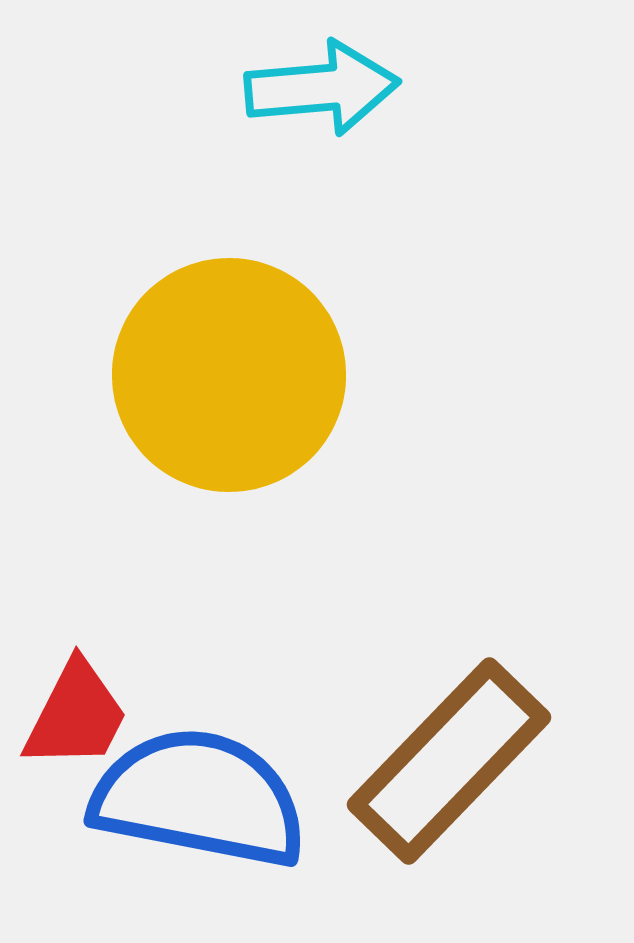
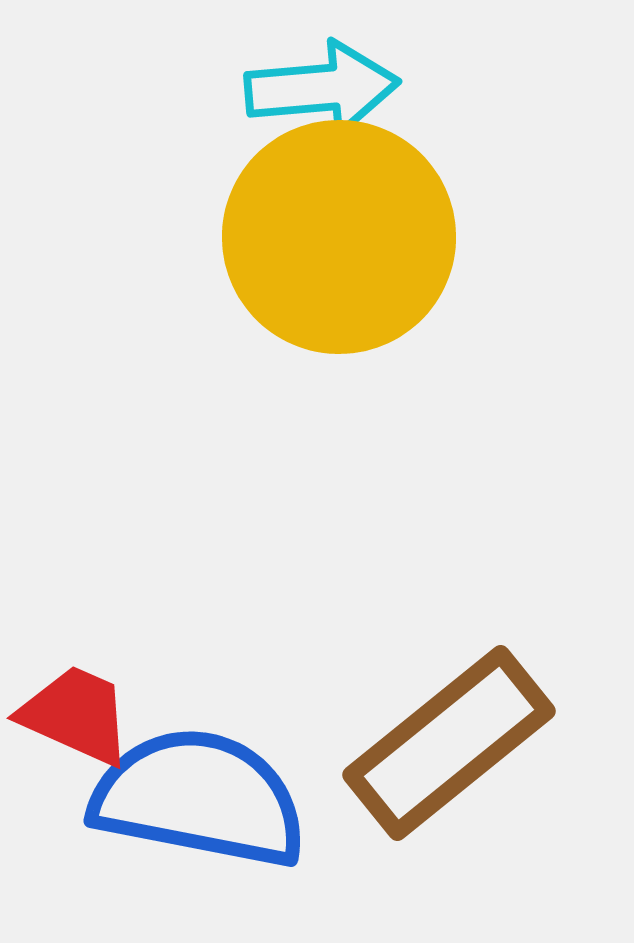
yellow circle: moved 110 px right, 138 px up
red trapezoid: rotated 93 degrees counterclockwise
brown rectangle: moved 18 px up; rotated 7 degrees clockwise
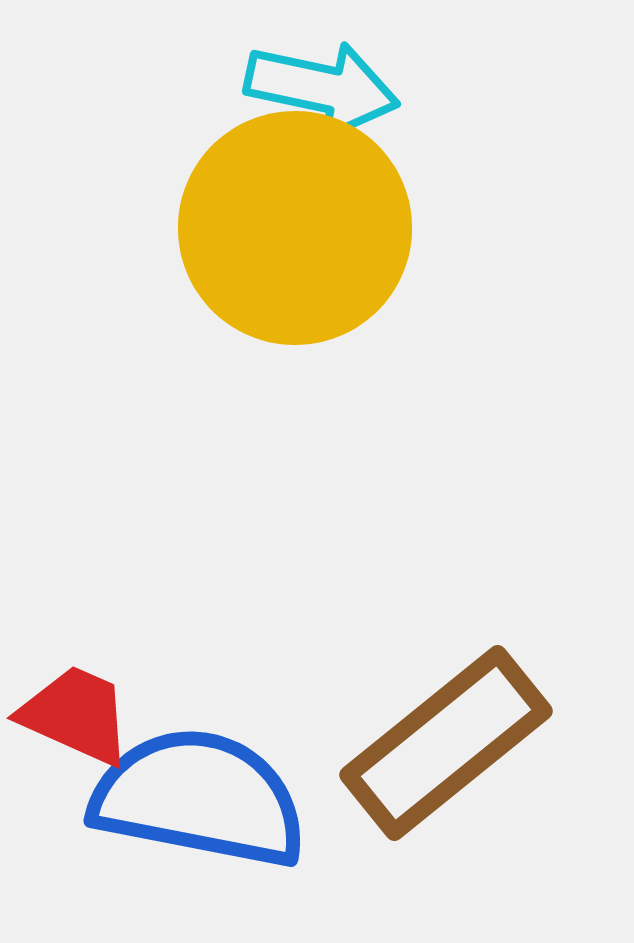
cyan arrow: rotated 17 degrees clockwise
yellow circle: moved 44 px left, 9 px up
brown rectangle: moved 3 px left
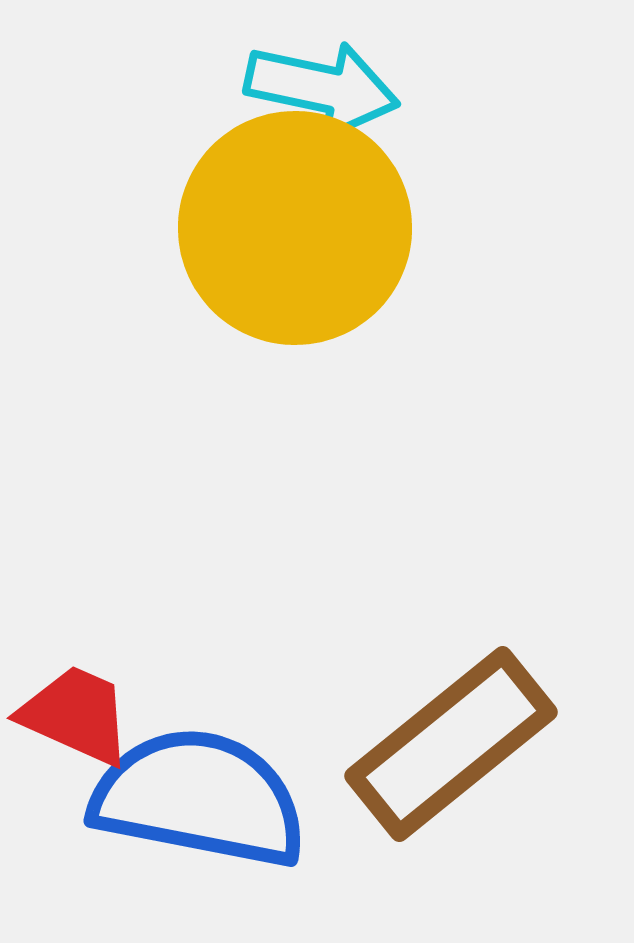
brown rectangle: moved 5 px right, 1 px down
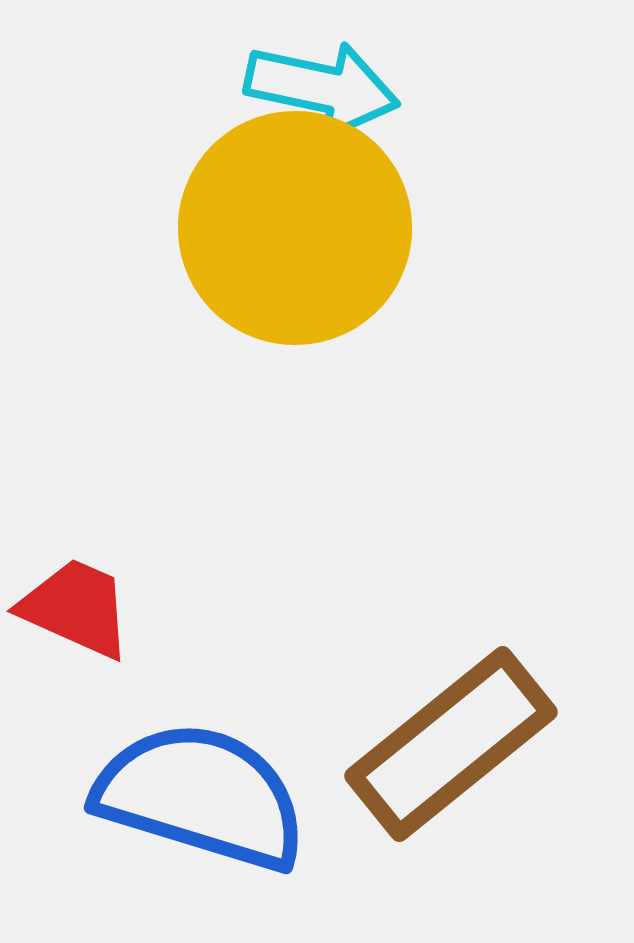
red trapezoid: moved 107 px up
blue semicircle: moved 2 px right, 2 px up; rotated 6 degrees clockwise
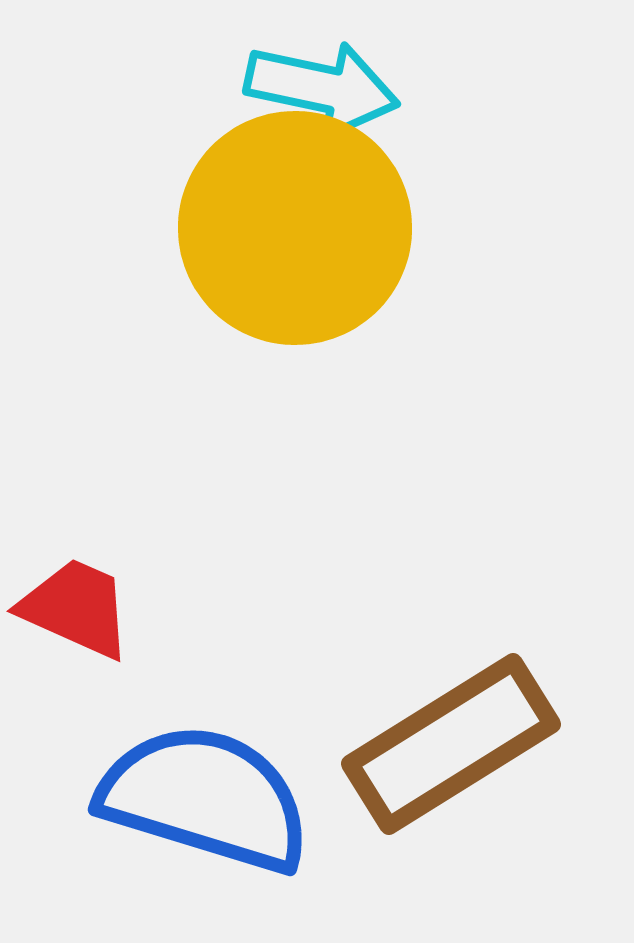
brown rectangle: rotated 7 degrees clockwise
blue semicircle: moved 4 px right, 2 px down
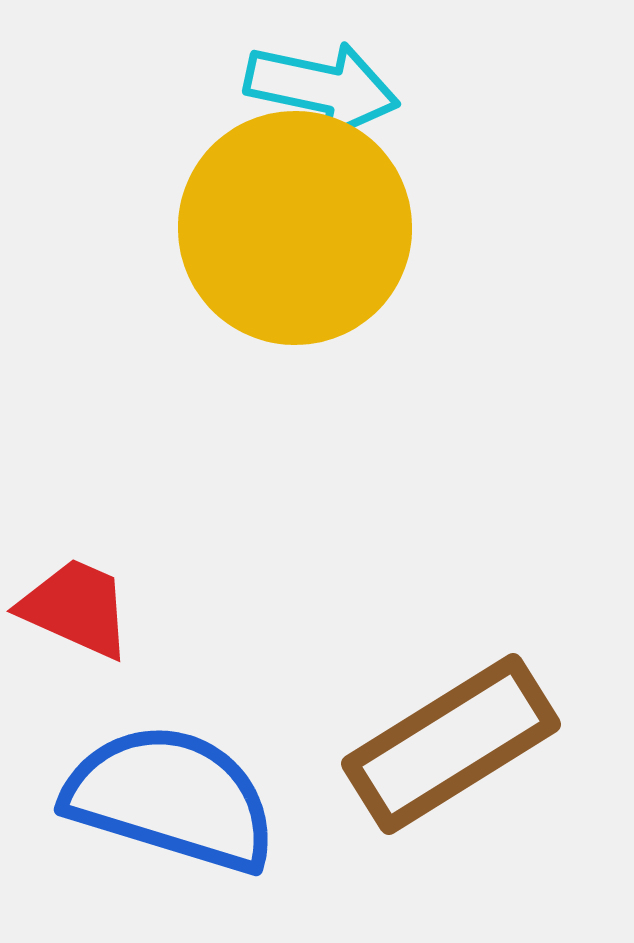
blue semicircle: moved 34 px left
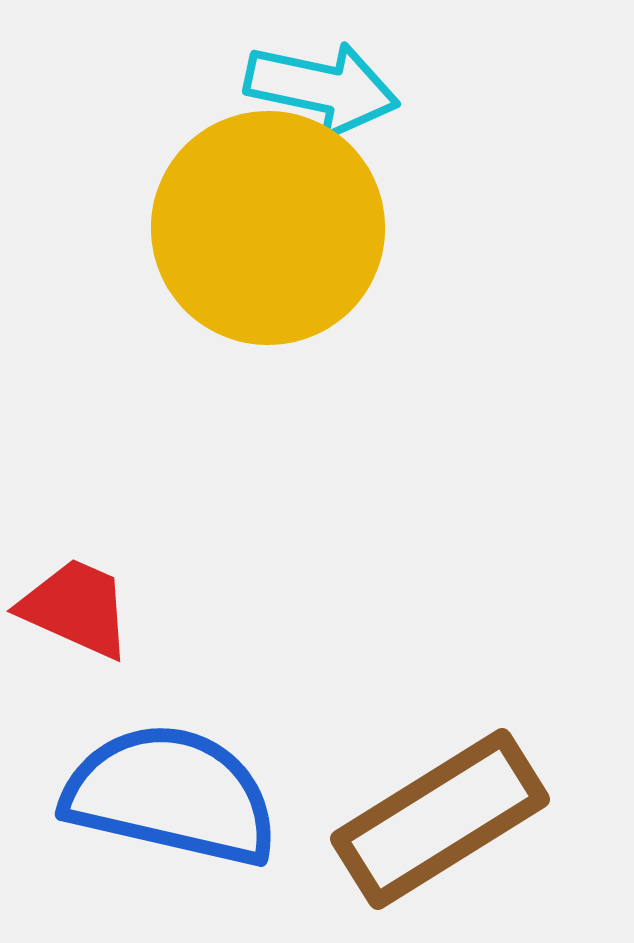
yellow circle: moved 27 px left
brown rectangle: moved 11 px left, 75 px down
blue semicircle: moved 3 px up; rotated 4 degrees counterclockwise
